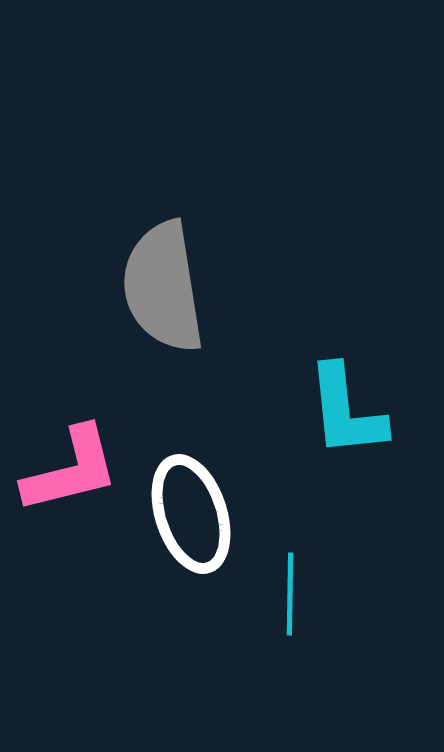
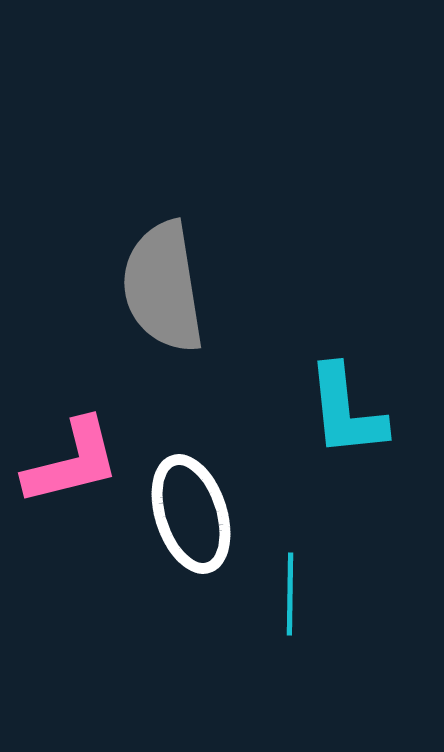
pink L-shape: moved 1 px right, 8 px up
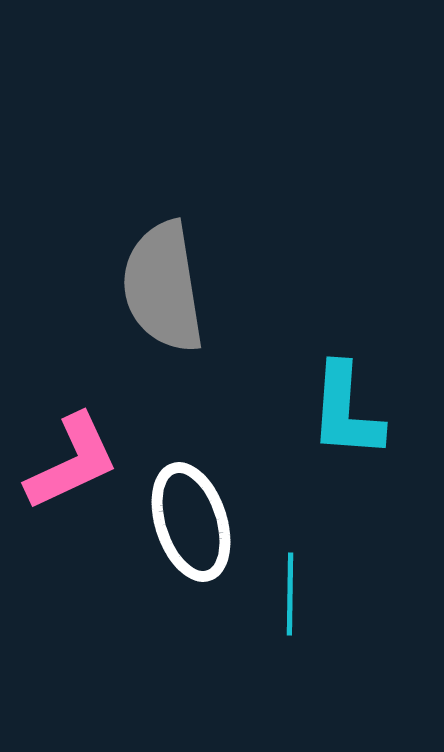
cyan L-shape: rotated 10 degrees clockwise
pink L-shape: rotated 11 degrees counterclockwise
white ellipse: moved 8 px down
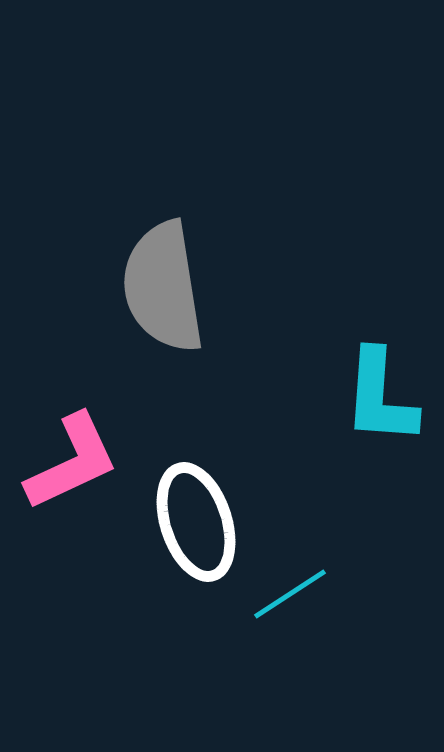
cyan L-shape: moved 34 px right, 14 px up
white ellipse: moved 5 px right
cyan line: rotated 56 degrees clockwise
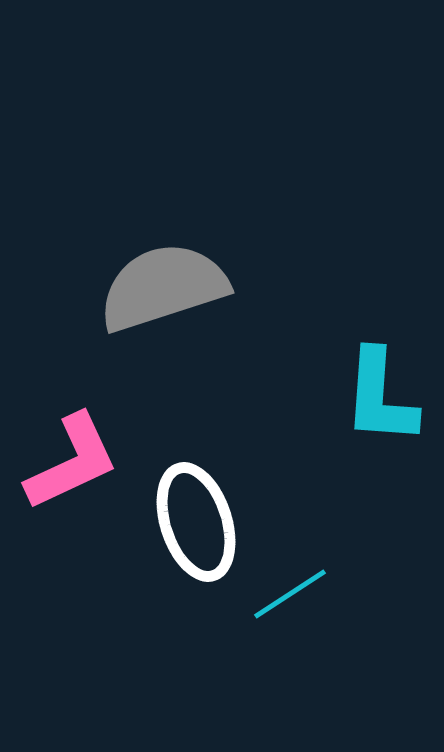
gray semicircle: rotated 81 degrees clockwise
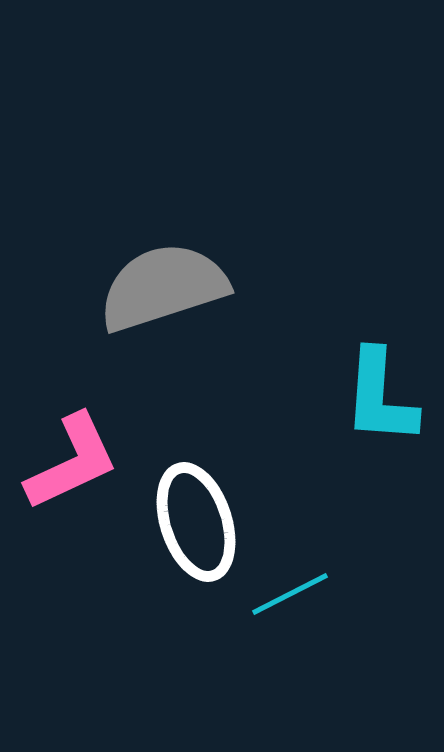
cyan line: rotated 6 degrees clockwise
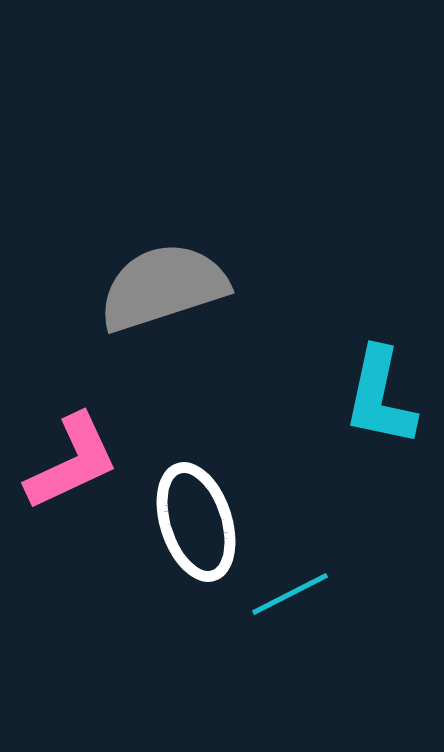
cyan L-shape: rotated 8 degrees clockwise
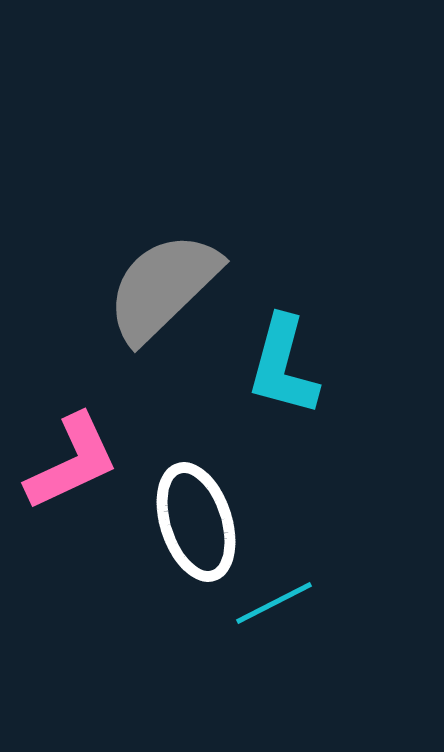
gray semicircle: rotated 26 degrees counterclockwise
cyan L-shape: moved 97 px left, 31 px up; rotated 3 degrees clockwise
cyan line: moved 16 px left, 9 px down
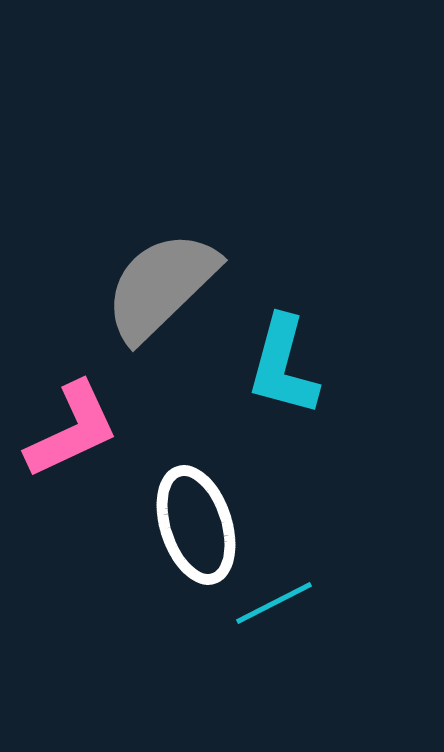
gray semicircle: moved 2 px left, 1 px up
pink L-shape: moved 32 px up
white ellipse: moved 3 px down
